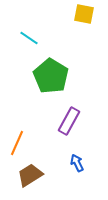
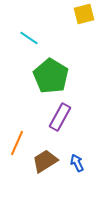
yellow square: rotated 25 degrees counterclockwise
purple rectangle: moved 9 px left, 4 px up
brown trapezoid: moved 15 px right, 14 px up
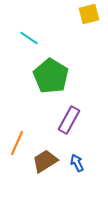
yellow square: moved 5 px right
purple rectangle: moved 9 px right, 3 px down
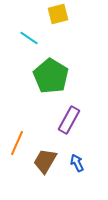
yellow square: moved 31 px left
brown trapezoid: rotated 28 degrees counterclockwise
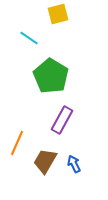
purple rectangle: moved 7 px left
blue arrow: moved 3 px left, 1 px down
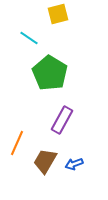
green pentagon: moved 1 px left, 3 px up
blue arrow: rotated 84 degrees counterclockwise
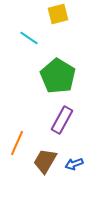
green pentagon: moved 8 px right, 3 px down
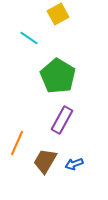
yellow square: rotated 15 degrees counterclockwise
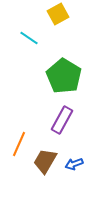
green pentagon: moved 6 px right
orange line: moved 2 px right, 1 px down
